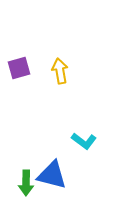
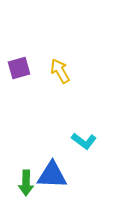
yellow arrow: rotated 20 degrees counterclockwise
blue triangle: rotated 12 degrees counterclockwise
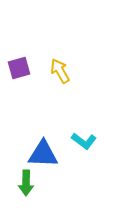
blue triangle: moved 9 px left, 21 px up
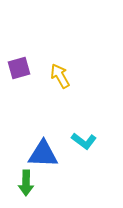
yellow arrow: moved 5 px down
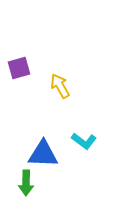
yellow arrow: moved 10 px down
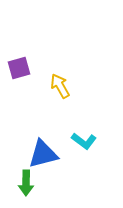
blue triangle: rotated 16 degrees counterclockwise
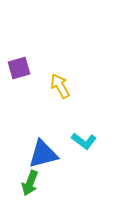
green arrow: moved 4 px right; rotated 20 degrees clockwise
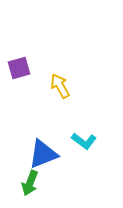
blue triangle: rotated 8 degrees counterclockwise
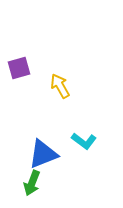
green arrow: moved 2 px right
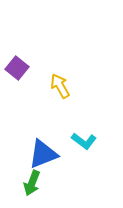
purple square: moved 2 px left; rotated 35 degrees counterclockwise
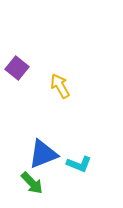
cyan L-shape: moved 5 px left, 23 px down; rotated 15 degrees counterclockwise
green arrow: rotated 65 degrees counterclockwise
